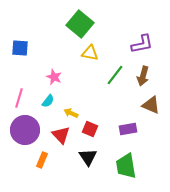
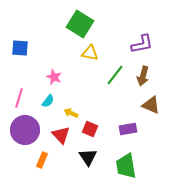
green square: rotated 8 degrees counterclockwise
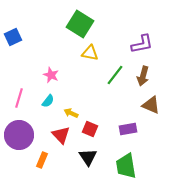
blue square: moved 7 px left, 11 px up; rotated 30 degrees counterclockwise
pink star: moved 3 px left, 2 px up
purple circle: moved 6 px left, 5 px down
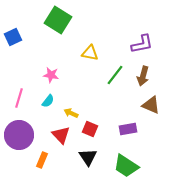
green square: moved 22 px left, 4 px up
pink star: rotated 14 degrees counterclockwise
green trapezoid: rotated 48 degrees counterclockwise
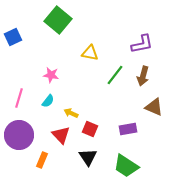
green square: rotated 8 degrees clockwise
brown triangle: moved 3 px right, 2 px down
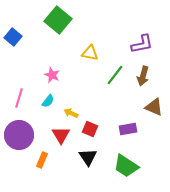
blue square: rotated 24 degrees counterclockwise
pink star: moved 1 px right; rotated 14 degrees clockwise
red triangle: rotated 12 degrees clockwise
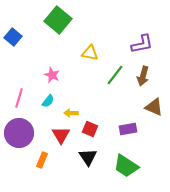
yellow arrow: rotated 24 degrees counterclockwise
purple circle: moved 2 px up
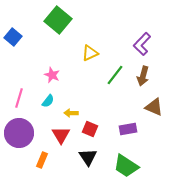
purple L-shape: rotated 145 degrees clockwise
yellow triangle: rotated 36 degrees counterclockwise
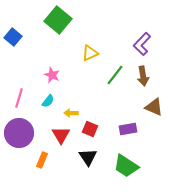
brown arrow: rotated 24 degrees counterclockwise
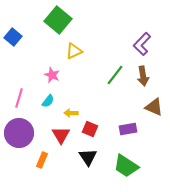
yellow triangle: moved 16 px left, 2 px up
